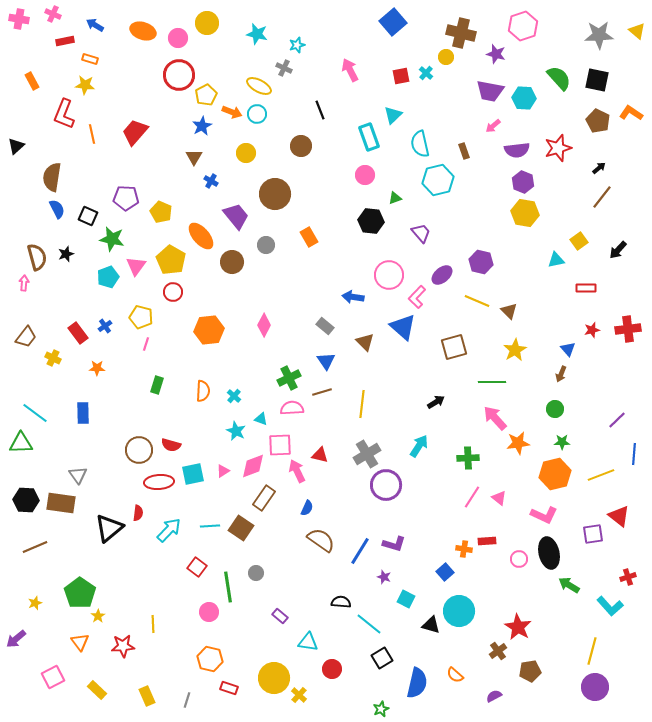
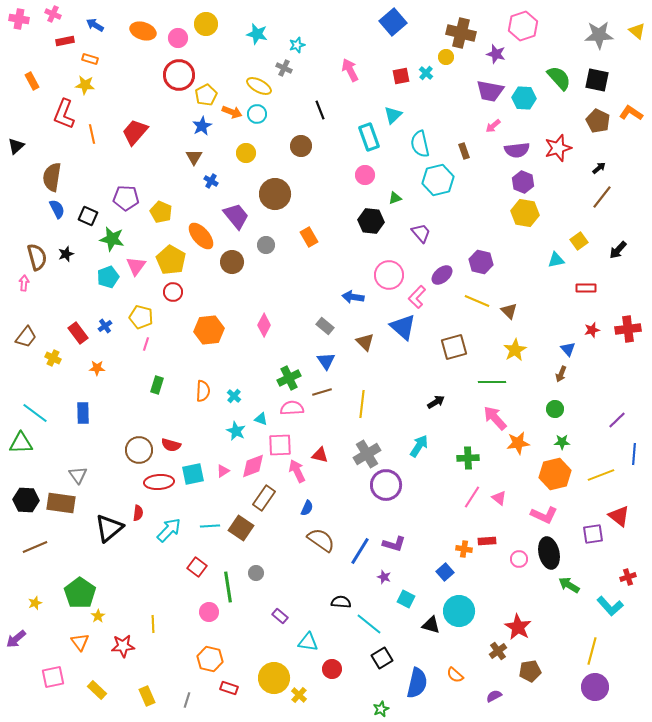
yellow circle at (207, 23): moved 1 px left, 1 px down
pink square at (53, 677): rotated 15 degrees clockwise
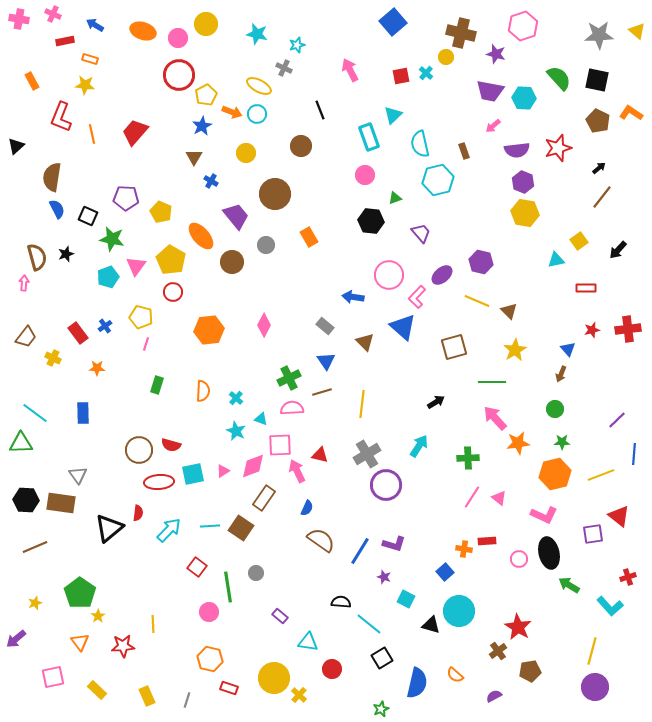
red L-shape at (64, 114): moved 3 px left, 3 px down
cyan cross at (234, 396): moved 2 px right, 2 px down
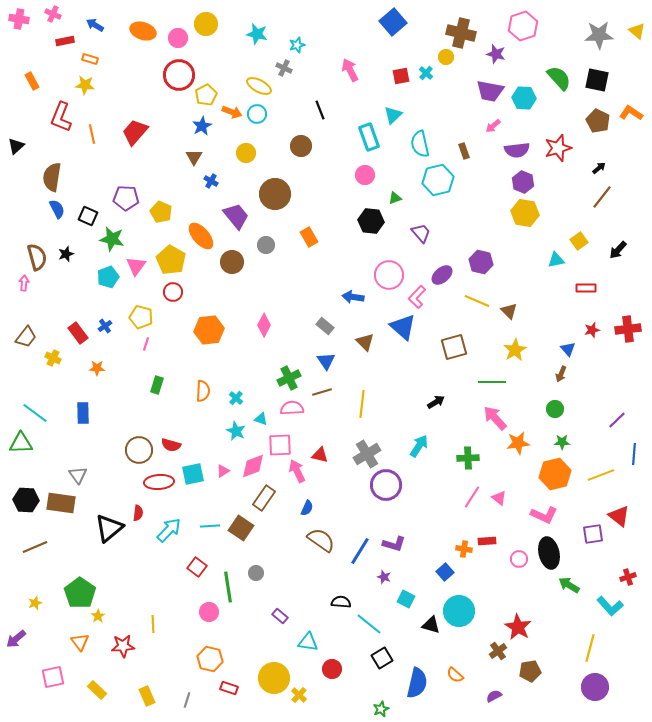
yellow line at (592, 651): moved 2 px left, 3 px up
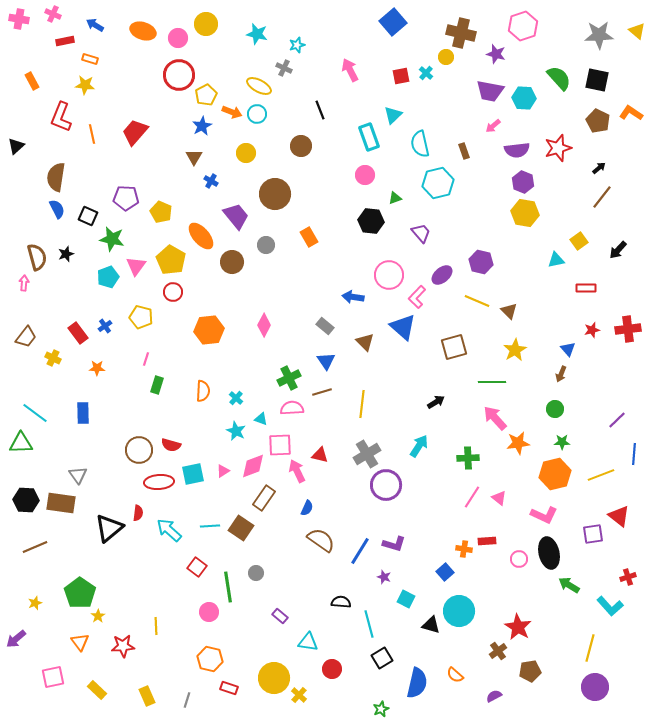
brown semicircle at (52, 177): moved 4 px right
cyan hexagon at (438, 180): moved 3 px down
pink line at (146, 344): moved 15 px down
cyan arrow at (169, 530): rotated 92 degrees counterclockwise
yellow line at (153, 624): moved 3 px right, 2 px down
cyan line at (369, 624): rotated 36 degrees clockwise
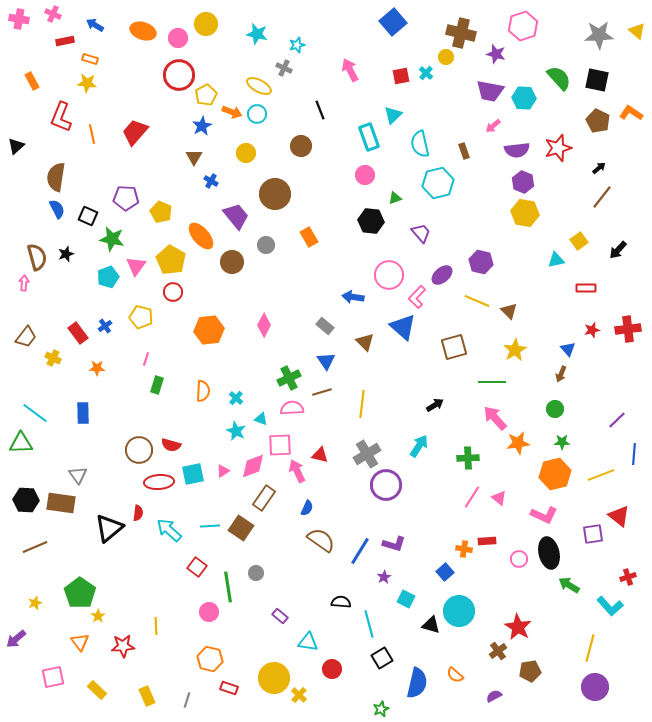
yellow star at (85, 85): moved 2 px right, 2 px up
black arrow at (436, 402): moved 1 px left, 3 px down
purple star at (384, 577): rotated 24 degrees clockwise
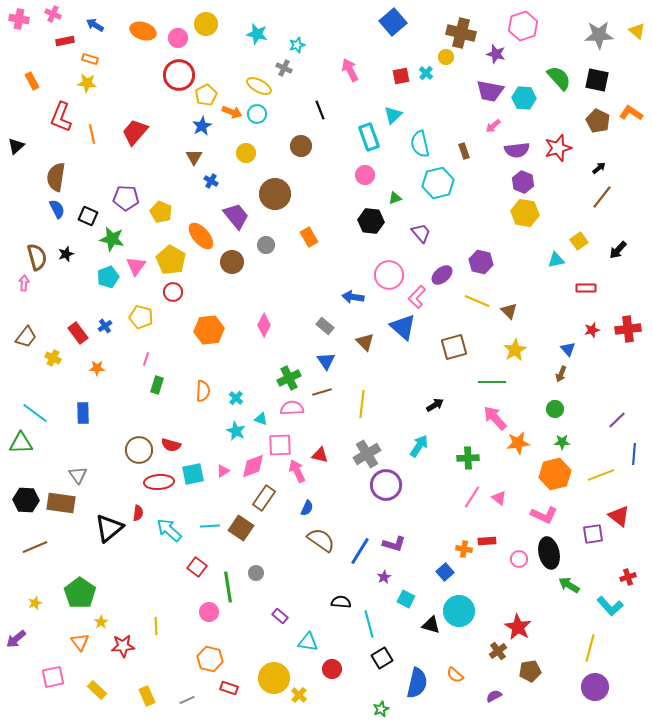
yellow star at (98, 616): moved 3 px right, 6 px down
gray line at (187, 700): rotated 49 degrees clockwise
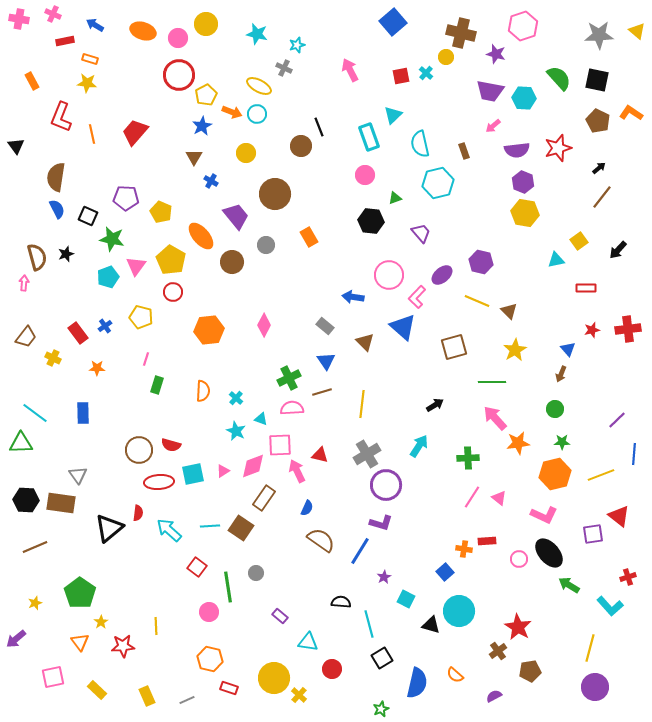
black line at (320, 110): moved 1 px left, 17 px down
black triangle at (16, 146): rotated 24 degrees counterclockwise
purple L-shape at (394, 544): moved 13 px left, 21 px up
black ellipse at (549, 553): rotated 28 degrees counterclockwise
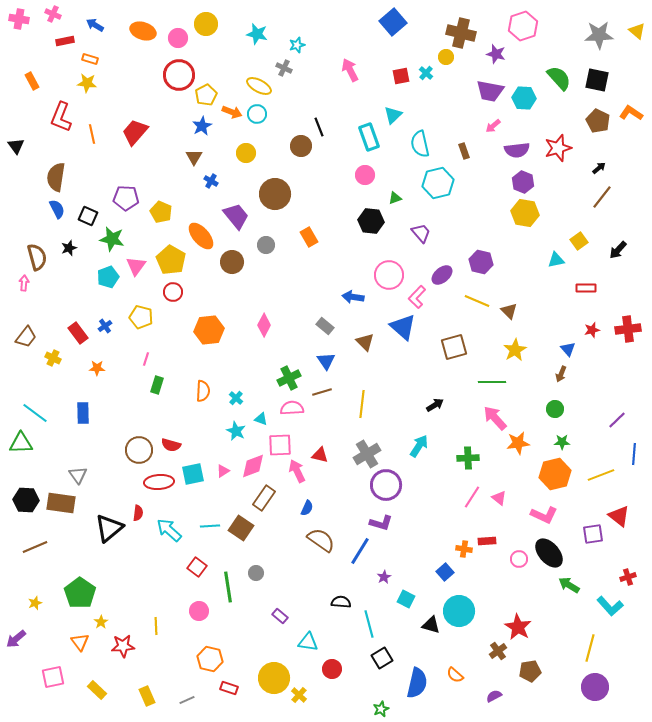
black star at (66, 254): moved 3 px right, 6 px up
pink circle at (209, 612): moved 10 px left, 1 px up
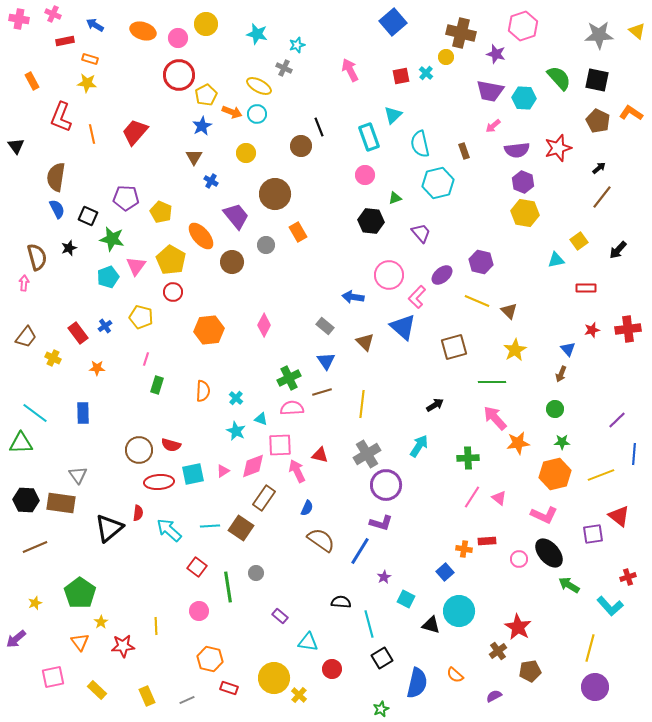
orange rectangle at (309, 237): moved 11 px left, 5 px up
